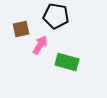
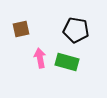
black pentagon: moved 20 px right, 14 px down
pink arrow: moved 13 px down; rotated 42 degrees counterclockwise
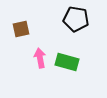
black pentagon: moved 11 px up
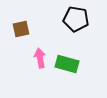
green rectangle: moved 2 px down
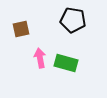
black pentagon: moved 3 px left, 1 px down
green rectangle: moved 1 px left, 1 px up
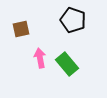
black pentagon: rotated 10 degrees clockwise
green rectangle: moved 1 px right, 1 px down; rotated 35 degrees clockwise
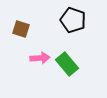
brown square: rotated 30 degrees clockwise
pink arrow: rotated 96 degrees clockwise
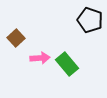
black pentagon: moved 17 px right
brown square: moved 5 px left, 9 px down; rotated 30 degrees clockwise
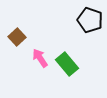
brown square: moved 1 px right, 1 px up
pink arrow: rotated 120 degrees counterclockwise
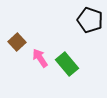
brown square: moved 5 px down
